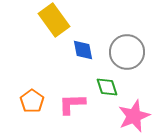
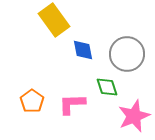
gray circle: moved 2 px down
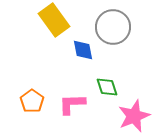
gray circle: moved 14 px left, 27 px up
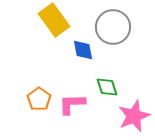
orange pentagon: moved 7 px right, 2 px up
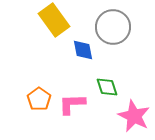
pink star: rotated 24 degrees counterclockwise
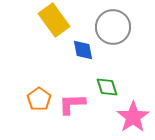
pink star: moved 1 px left, 1 px down; rotated 12 degrees clockwise
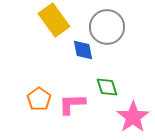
gray circle: moved 6 px left
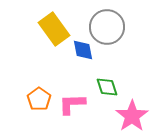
yellow rectangle: moved 9 px down
pink star: moved 1 px left, 1 px up
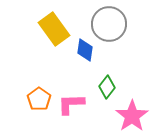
gray circle: moved 2 px right, 3 px up
blue diamond: moved 2 px right; rotated 20 degrees clockwise
green diamond: rotated 55 degrees clockwise
pink L-shape: moved 1 px left
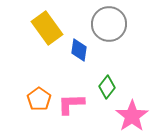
yellow rectangle: moved 7 px left, 1 px up
blue diamond: moved 6 px left
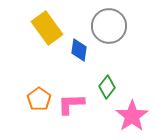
gray circle: moved 2 px down
